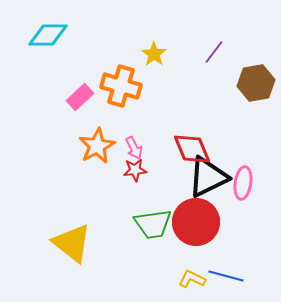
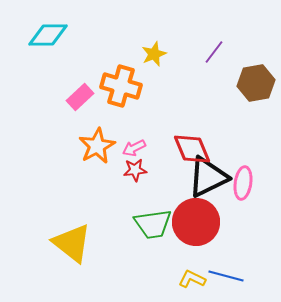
yellow star: rotated 15 degrees clockwise
pink arrow: rotated 90 degrees clockwise
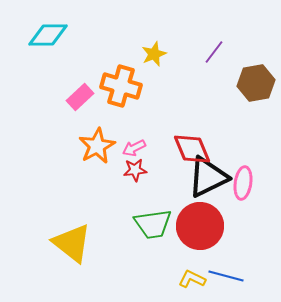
red circle: moved 4 px right, 4 px down
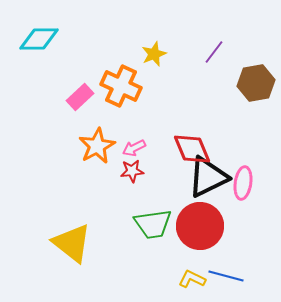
cyan diamond: moved 9 px left, 4 px down
orange cross: rotated 9 degrees clockwise
red star: moved 3 px left, 1 px down
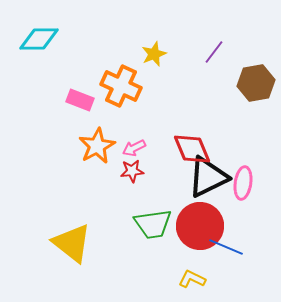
pink rectangle: moved 3 px down; rotated 64 degrees clockwise
blue line: moved 29 px up; rotated 8 degrees clockwise
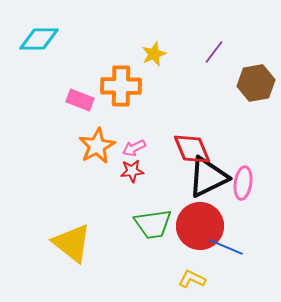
orange cross: rotated 24 degrees counterclockwise
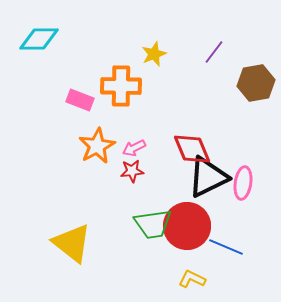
red circle: moved 13 px left
